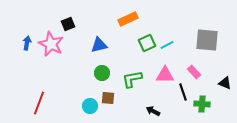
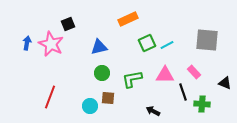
blue triangle: moved 2 px down
red line: moved 11 px right, 6 px up
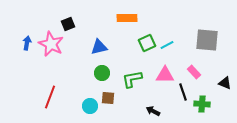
orange rectangle: moved 1 px left, 1 px up; rotated 24 degrees clockwise
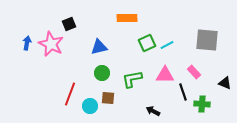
black square: moved 1 px right
red line: moved 20 px right, 3 px up
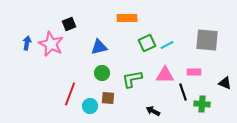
pink rectangle: rotated 48 degrees counterclockwise
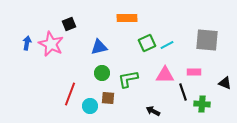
green L-shape: moved 4 px left
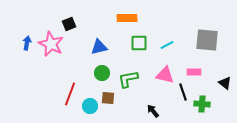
green square: moved 8 px left; rotated 24 degrees clockwise
pink triangle: rotated 12 degrees clockwise
black triangle: rotated 16 degrees clockwise
black arrow: rotated 24 degrees clockwise
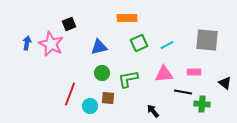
green square: rotated 24 degrees counterclockwise
pink triangle: moved 1 px left, 1 px up; rotated 18 degrees counterclockwise
black line: rotated 60 degrees counterclockwise
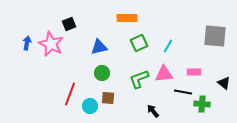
gray square: moved 8 px right, 4 px up
cyan line: moved 1 px right, 1 px down; rotated 32 degrees counterclockwise
green L-shape: moved 11 px right; rotated 10 degrees counterclockwise
black triangle: moved 1 px left
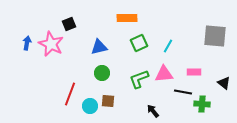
brown square: moved 3 px down
